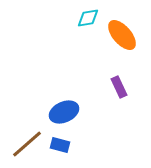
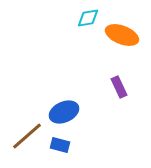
orange ellipse: rotated 28 degrees counterclockwise
brown line: moved 8 px up
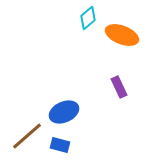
cyan diamond: rotated 30 degrees counterclockwise
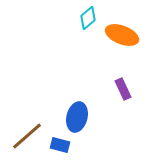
purple rectangle: moved 4 px right, 2 px down
blue ellipse: moved 13 px right, 5 px down; rotated 52 degrees counterclockwise
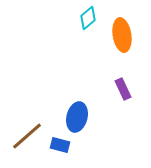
orange ellipse: rotated 60 degrees clockwise
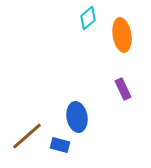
blue ellipse: rotated 24 degrees counterclockwise
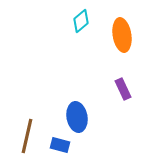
cyan diamond: moved 7 px left, 3 px down
brown line: rotated 36 degrees counterclockwise
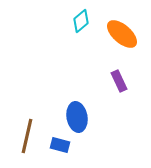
orange ellipse: moved 1 px up; rotated 40 degrees counterclockwise
purple rectangle: moved 4 px left, 8 px up
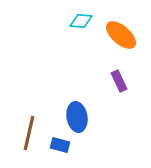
cyan diamond: rotated 45 degrees clockwise
orange ellipse: moved 1 px left, 1 px down
brown line: moved 2 px right, 3 px up
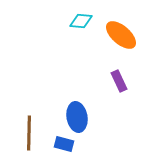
brown line: rotated 12 degrees counterclockwise
blue rectangle: moved 4 px right, 1 px up
